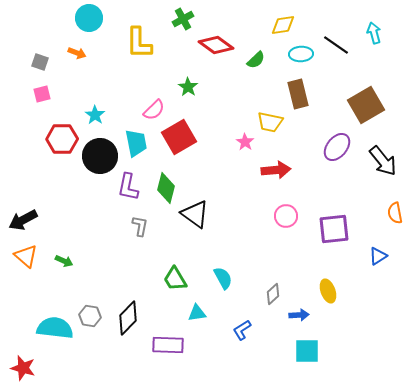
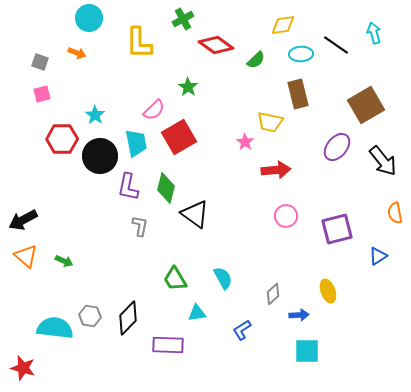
purple square at (334, 229): moved 3 px right; rotated 8 degrees counterclockwise
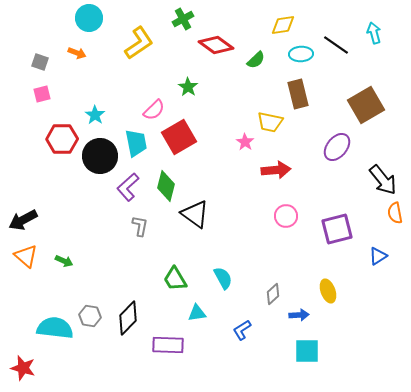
yellow L-shape at (139, 43): rotated 124 degrees counterclockwise
black arrow at (383, 161): moved 19 px down
purple L-shape at (128, 187): rotated 36 degrees clockwise
green diamond at (166, 188): moved 2 px up
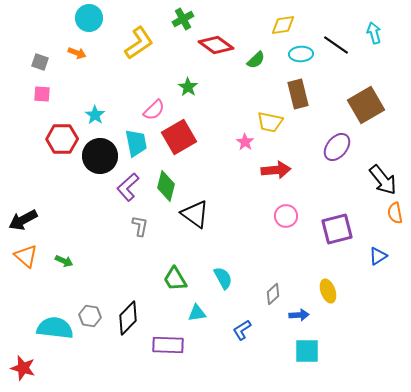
pink square at (42, 94): rotated 18 degrees clockwise
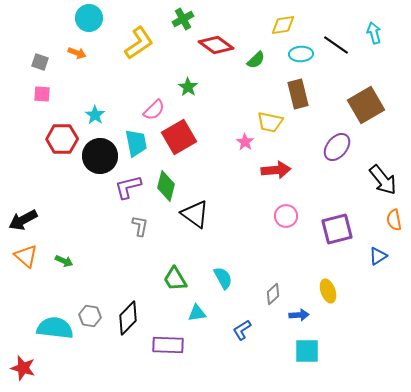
purple L-shape at (128, 187): rotated 28 degrees clockwise
orange semicircle at (395, 213): moved 1 px left, 7 px down
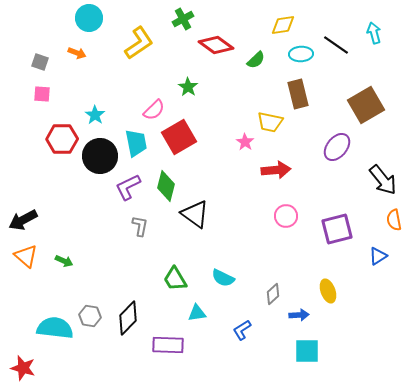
purple L-shape at (128, 187): rotated 12 degrees counterclockwise
cyan semicircle at (223, 278): rotated 145 degrees clockwise
